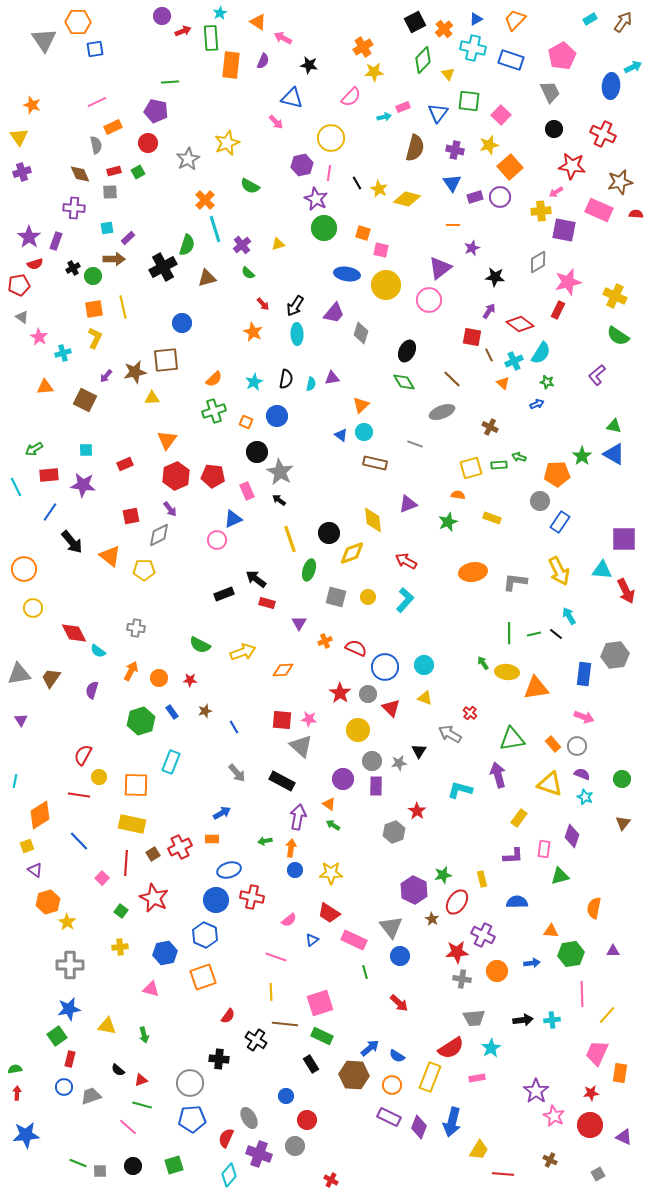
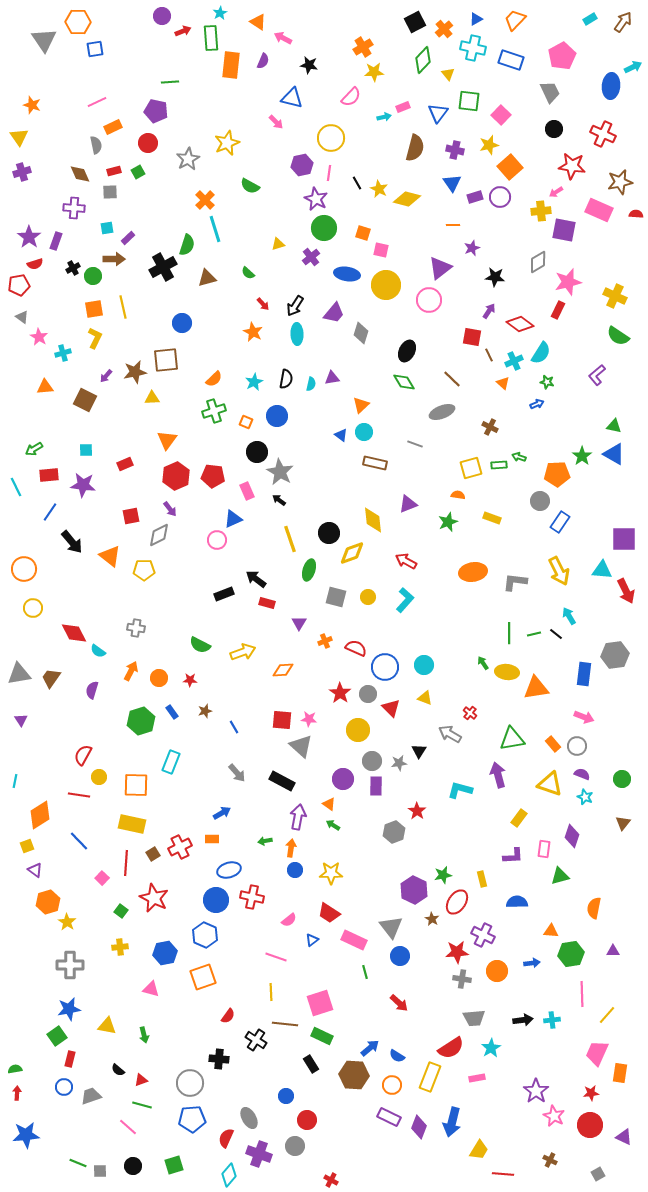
purple cross at (242, 245): moved 69 px right, 12 px down
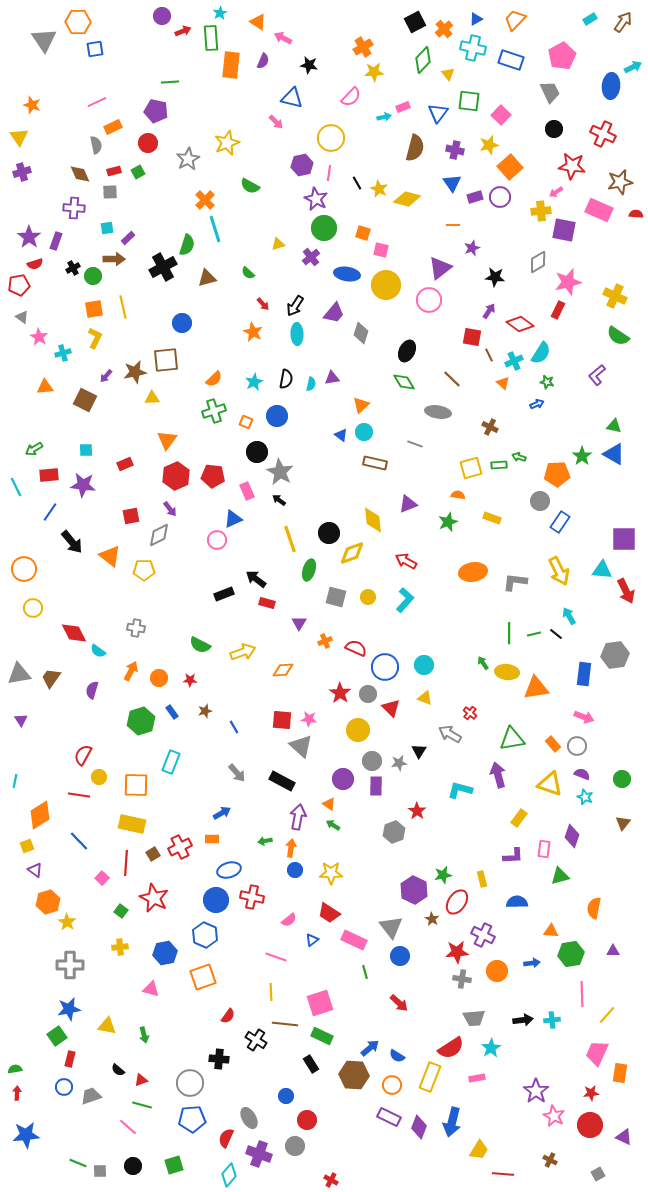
gray ellipse at (442, 412): moved 4 px left; rotated 30 degrees clockwise
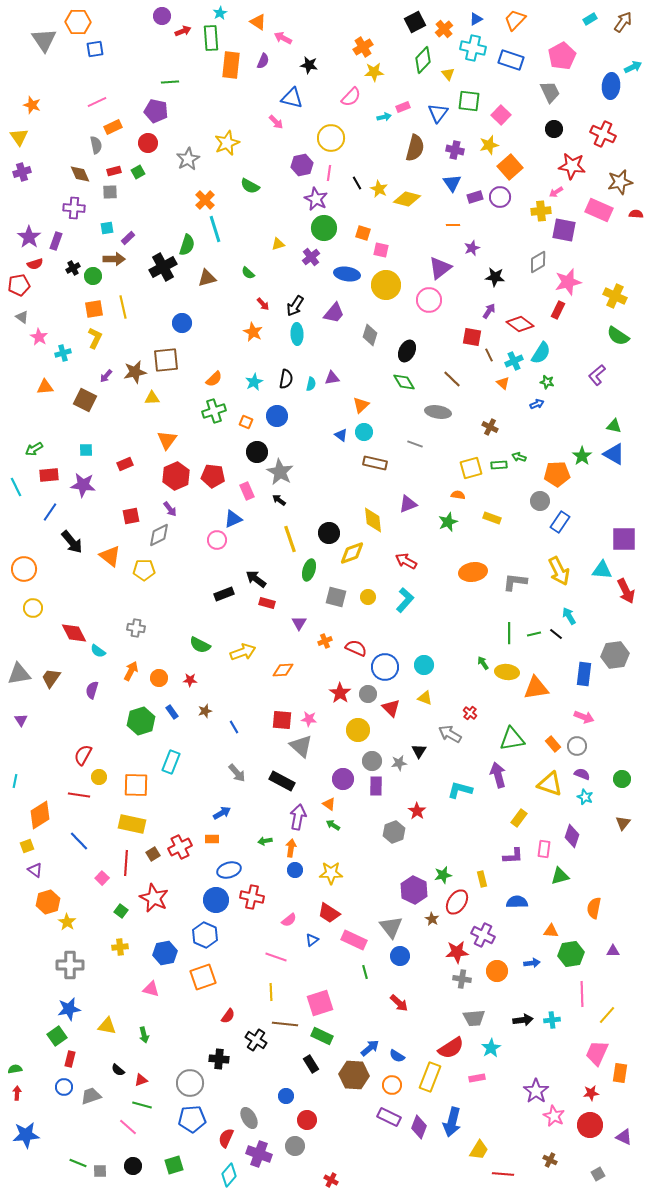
gray diamond at (361, 333): moved 9 px right, 2 px down
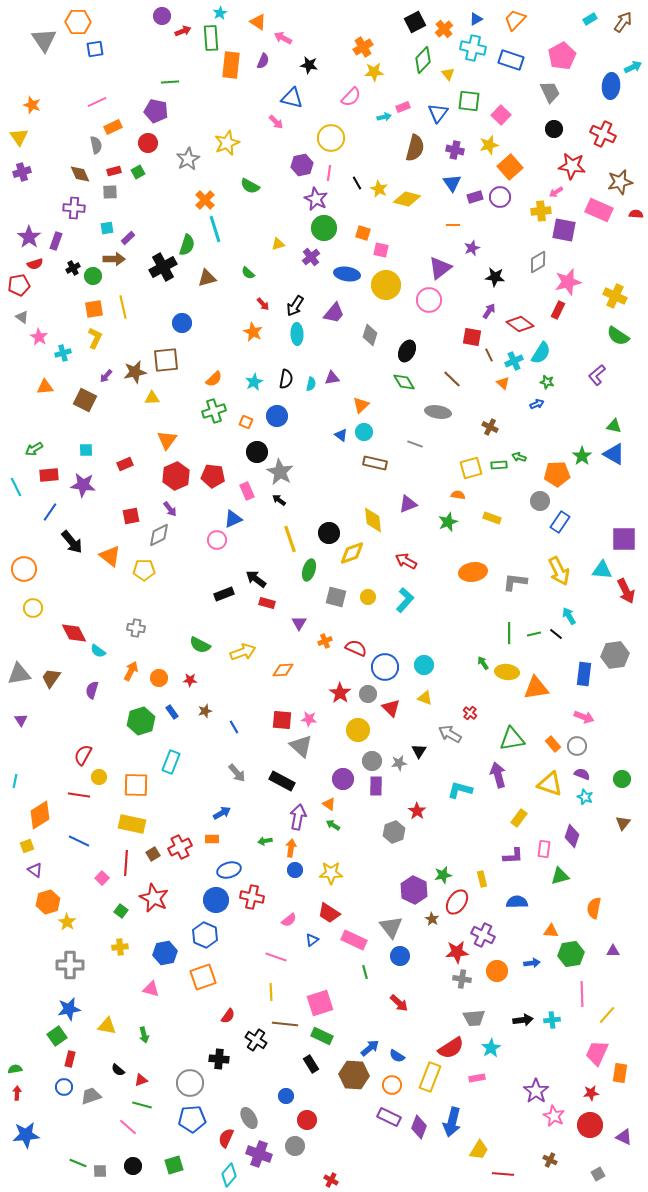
blue line at (79, 841): rotated 20 degrees counterclockwise
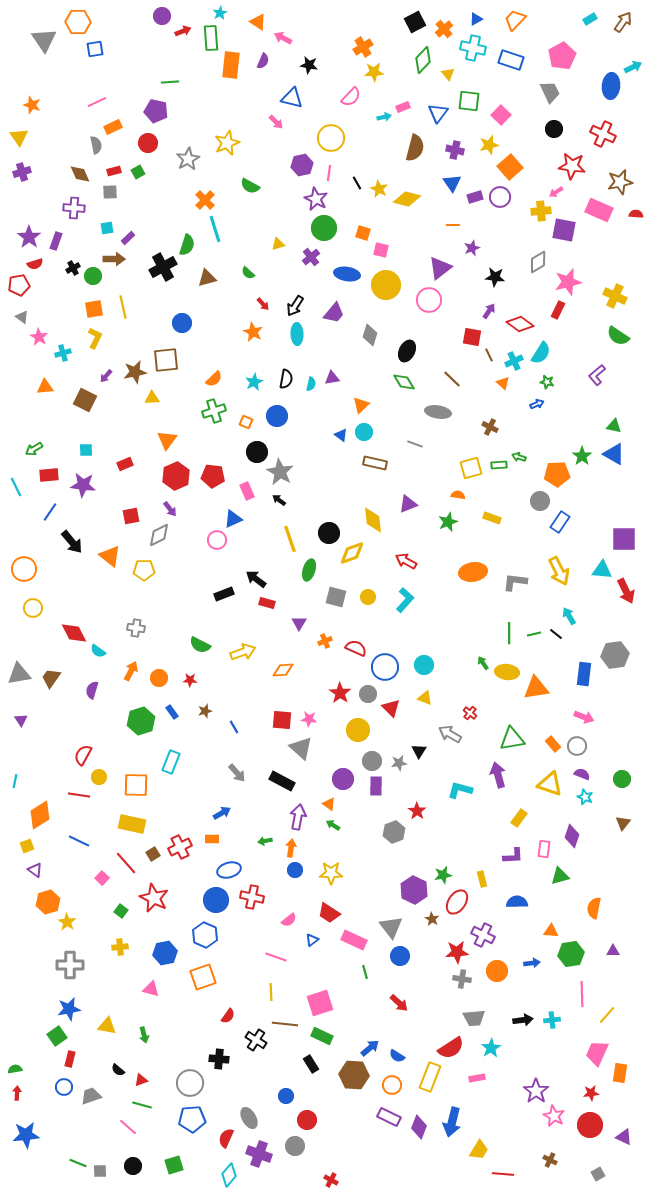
gray triangle at (301, 746): moved 2 px down
red line at (126, 863): rotated 45 degrees counterclockwise
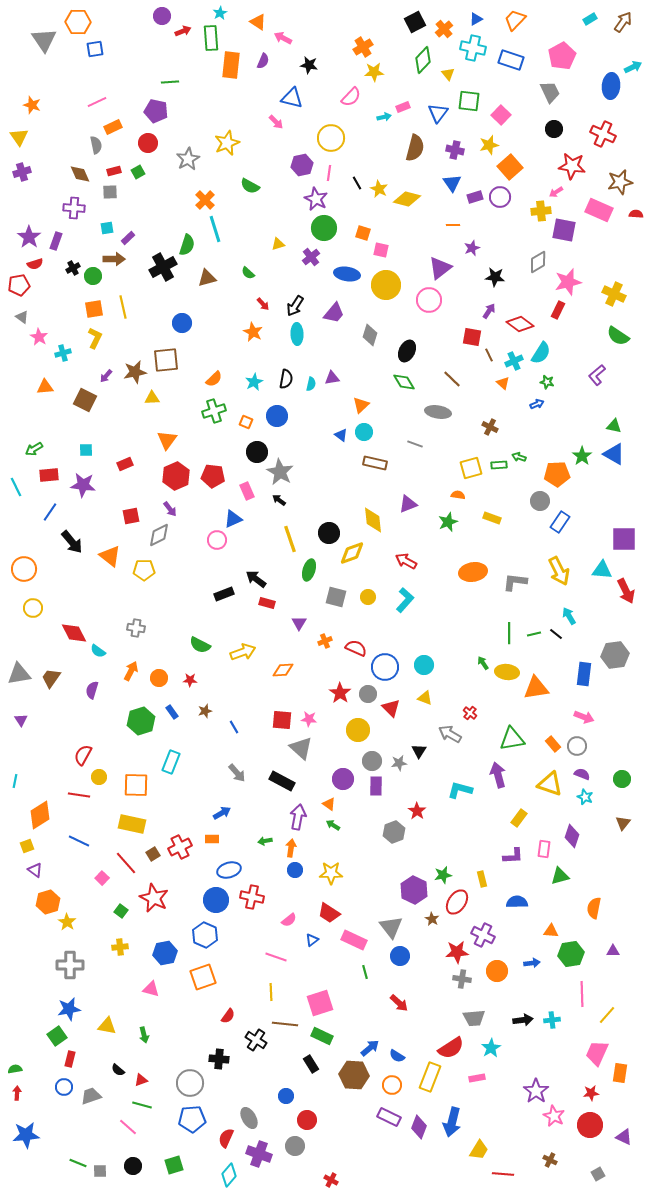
yellow cross at (615, 296): moved 1 px left, 2 px up
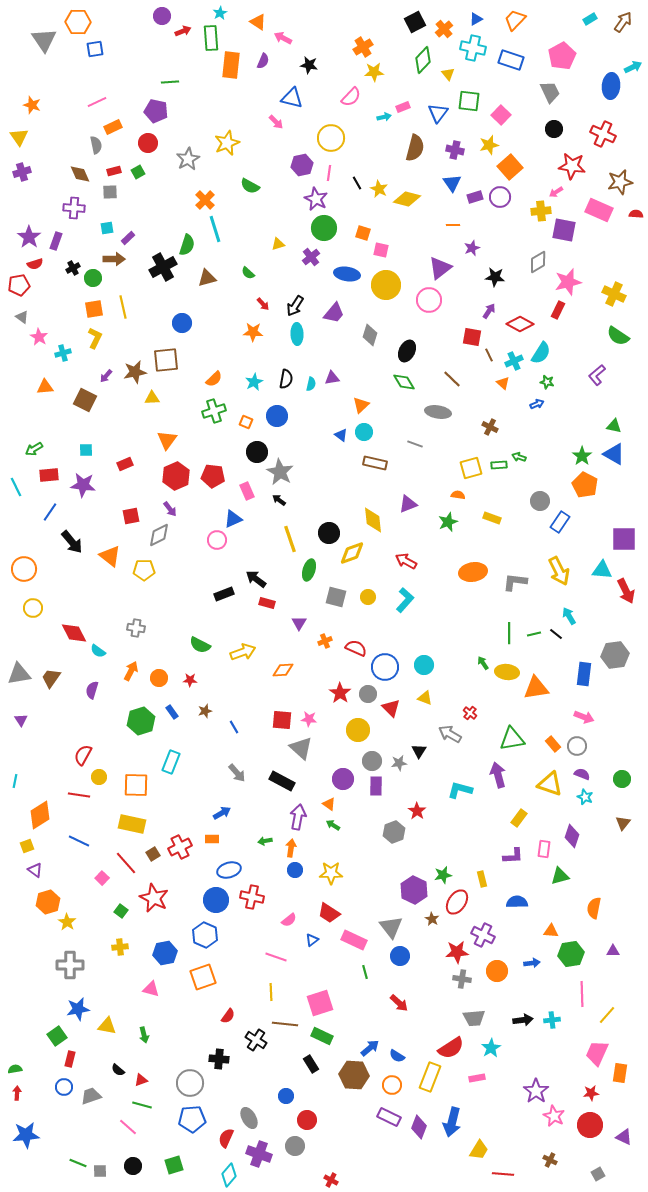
green circle at (93, 276): moved 2 px down
red diamond at (520, 324): rotated 8 degrees counterclockwise
orange star at (253, 332): rotated 24 degrees counterclockwise
orange pentagon at (557, 474): moved 28 px right, 11 px down; rotated 30 degrees clockwise
blue star at (69, 1009): moved 9 px right
